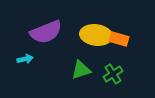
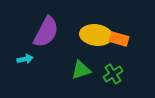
purple semicircle: rotated 40 degrees counterclockwise
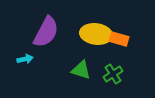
yellow ellipse: moved 1 px up
green triangle: rotated 35 degrees clockwise
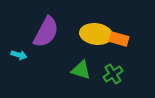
cyan arrow: moved 6 px left, 4 px up; rotated 28 degrees clockwise
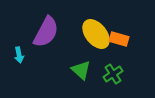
yellow ellipse: rotated 44 degrees clockwise
cyan arrow: rotated 63 degrees clockwise
green triangle: rotated 25 degrees clockwise
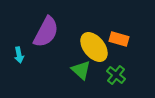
yellow ellipse: moved 2 px left, 13 px down
green cross: moved 3 px right, 1 px down; rotated 18 degrees counterclockwise
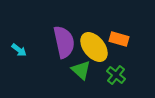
purple semicircle: moved 18 px right, 10 px down; rotated 40 degrees counterclockwise
cyan arrow: moved 5 px up; rotated 42 degrees counterclockwise
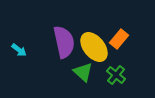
orange rectangle: rotated 66 degrees counterclockwise
green triangle: moved 2 px right, 2 px down
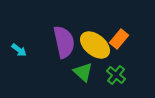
yellow ellipse: moved 1 px right, 2 px up; rotated 12 degrees counterclockwise
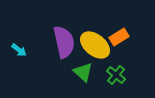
orange rectangle: moved 2 px up; rotated 18 degrees clockwise
